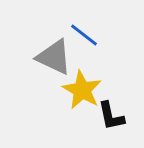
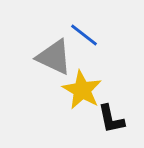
black L-shape: moved 3 px down
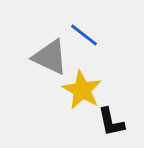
gray triangle: moved 4 px left
black L-shape: moved 3 px down
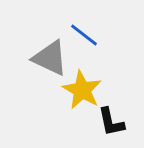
gray triangle: moved 1 px down
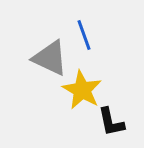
blue line: rotated 32 degrees clockwise
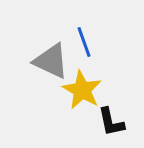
blue line: moved 7 px down
gray triangle: moved 1 px right, 3 px down
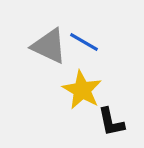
blue line: rotated 40 degrees counterclockwise
gray triangle: moved 2 px left, 15 px up
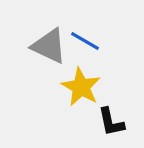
blue line: moved 1 px right, 1 px up
yellow star: moved 1 px left, 3 px up
